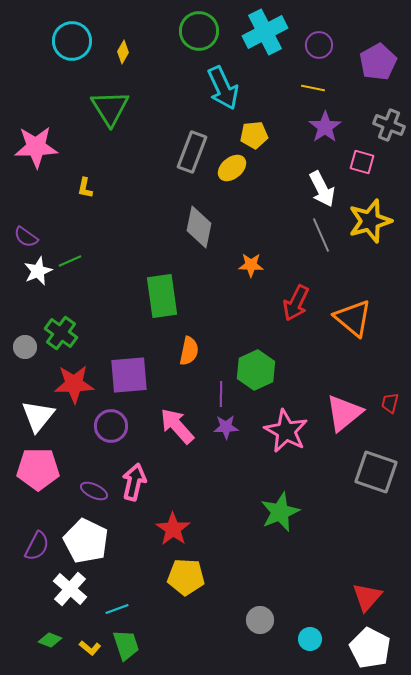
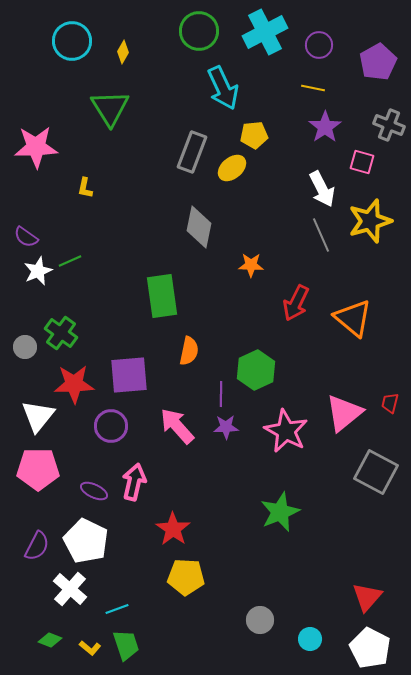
gray square at (376, 472): rotated 9 degrees clockwise
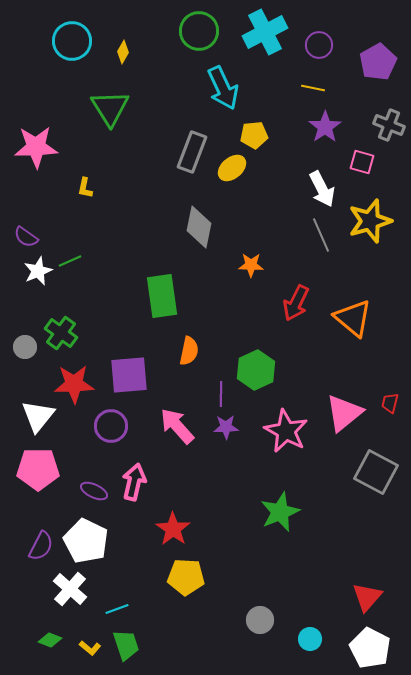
purple semicircle at (37, 546): moved 4 px right
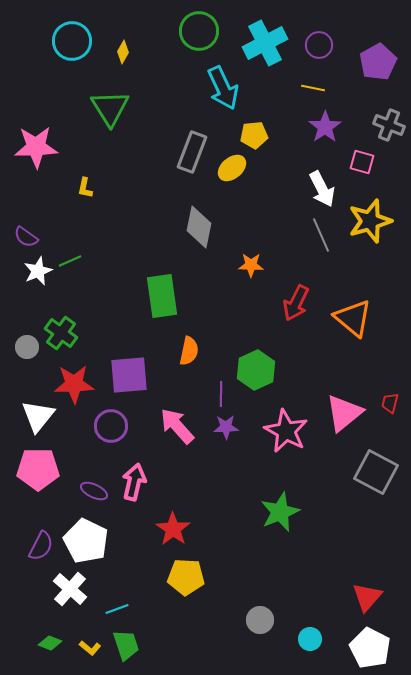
cyan cross at (265, 32): moved 11 px down
gray circle at (25, 347): moved 2 px right
green diamond at (50, 640): moved 3 px down
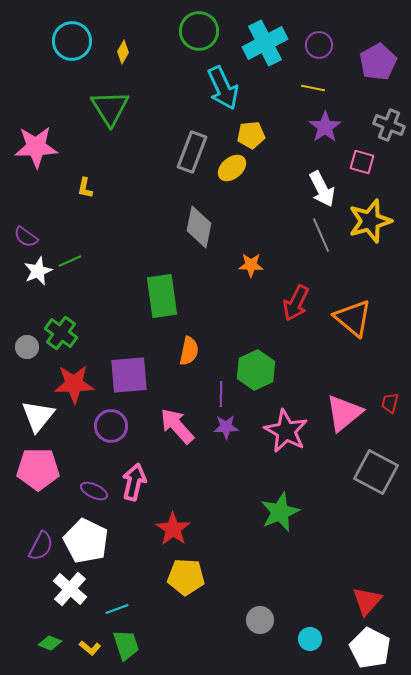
yellow pentagon at (254, 135): moved 3 px left
red triangle at (367, 597): moved 4 px down
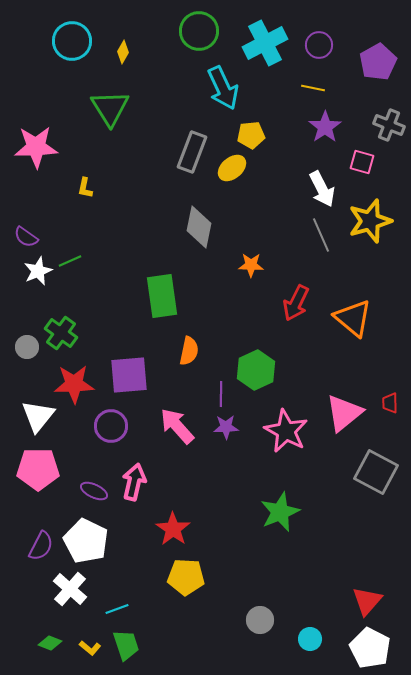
red trapezoid at (390, 403): rotated 15 degrees counterclockwise
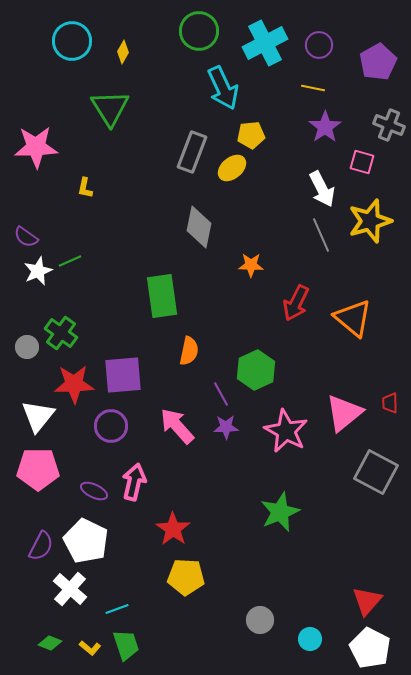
purple square at (129, 375): moved 6 px left
purple line at (221, 394): rotated 30 degrees counterclockwise
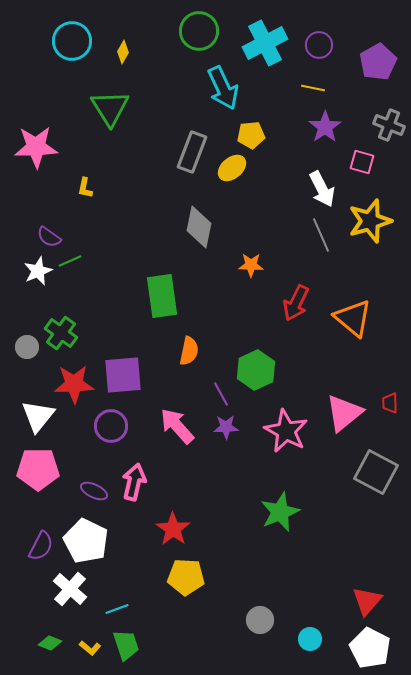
purple semicircle at (26, 237): moved 23 px right
